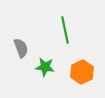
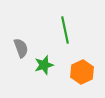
green star: moved 1 px left, 2 px up; rotated 24 degrees counterclockwise
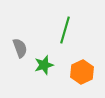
green line: rotated 28 degrees clockwise
gray semicircle: moved 1 px left
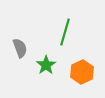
green line: moved 2 px down
green star: moved 2 px right; rotated 18 degrees counterclockwise
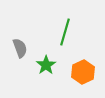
orange hexagon: moved 1 px right
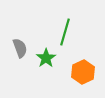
green star: moved 7 px up
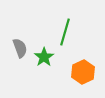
green star: moved 2 px left, 1 px up
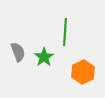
green line: rotated 12 degrees counterclockwise
gray semicircle: moved 2 px left, 4 px down
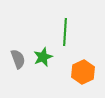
gray semicircle: moved 7 px down
green star: moved 1 px left; rotated 12 degrees clockwise
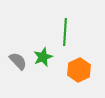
gray semicircle: moved 2 px down; rotated 24 degrees counterclockwise
orange hexagon: moved 4 px left, 2 px up
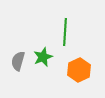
gray semicircle: rotated 120 degrees counterclockwise
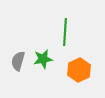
green star: moved 2 px down; rotated 12 degrees clockwise
